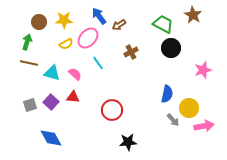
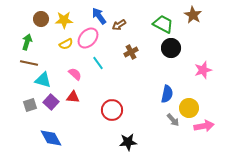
brown circle: moved 2 px right, 3 px up
cyan triangle: moved 9 px left, 7 px down
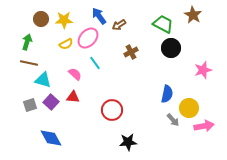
cyan line: moved 3 px left
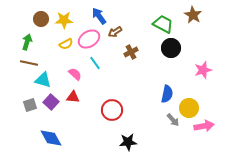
brown arrow: moved 4 px left, 7 px down
pink ellipse: moved 1 px right, 1 px down; rotated 15 degrees clockwise
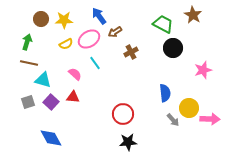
black circle: moved 2 px right
blue semicircle: moved 2 px left, 1 px up; rotated 18 degrees counterclockwise
gray square: moved 2 px left, 3 px up
red circle: moved 11 px right, 4 px down
pink arrow: moved 6 px right, 7 px up; rotated 12 degrees clockwise
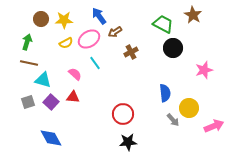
yellow semicircle: moved 1 px up
pink star: moved 1 px right
pink arrow: moved 4 px right, 7 px down; rotated 24 degrees counterclockwise
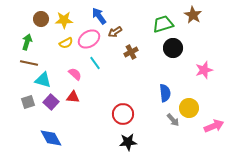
green trapezoid: rotated 45 degrees counterclockwise
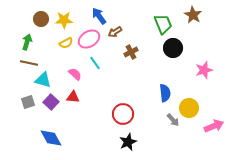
green trapezoid: rotated 85 degrees clockwise
black star: rotated 18 degrees counterclockwise
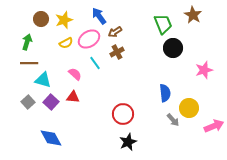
yellow star: rotated 18 degrees counterclockwise
brown cross: moved 14 px left
brown line: rotated 12 degrees counterclockwise
gray square: rotated 24 degrees counterclockwise
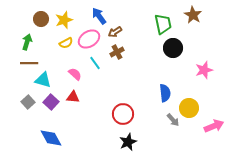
green trapezoid: rotated 10 degrees clockwise
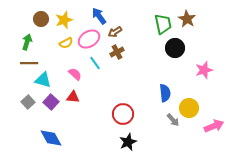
brown star: moved 6 px left, 4 px down
black circle: moved 2 px right
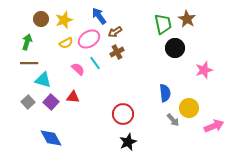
pink semicircle: moved 3 px right, 5 px up
